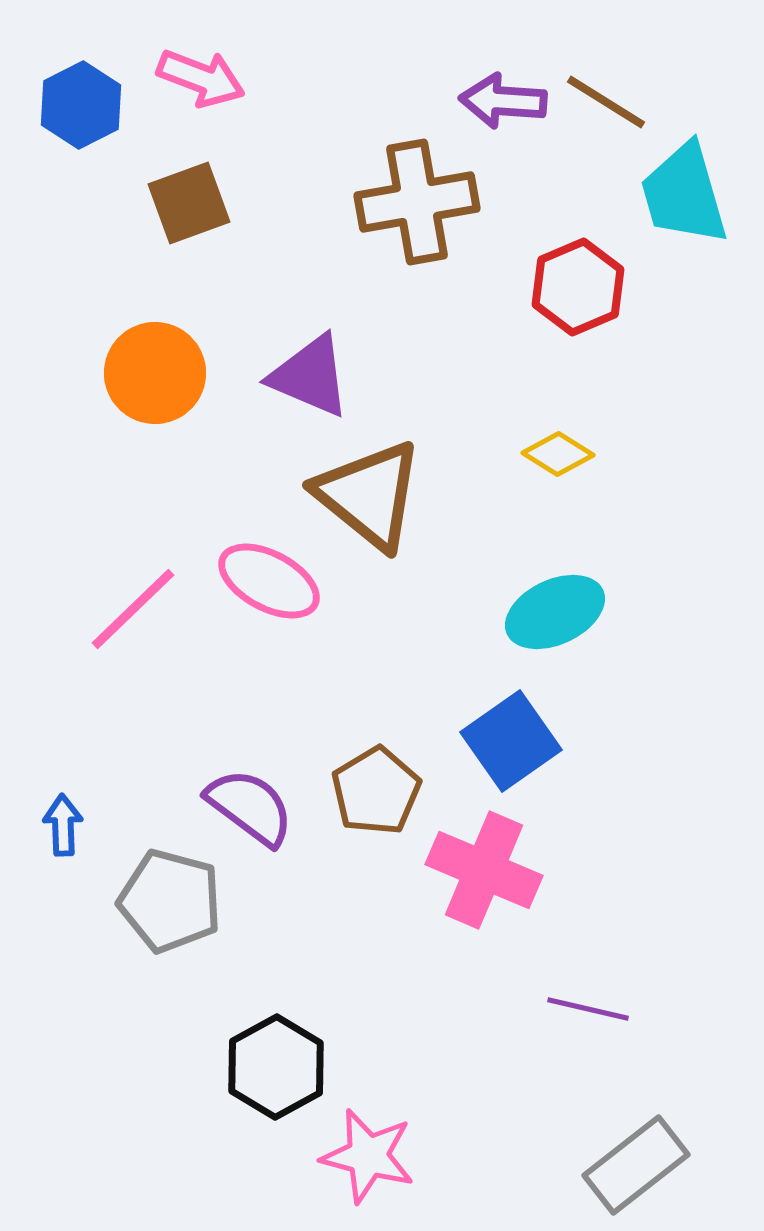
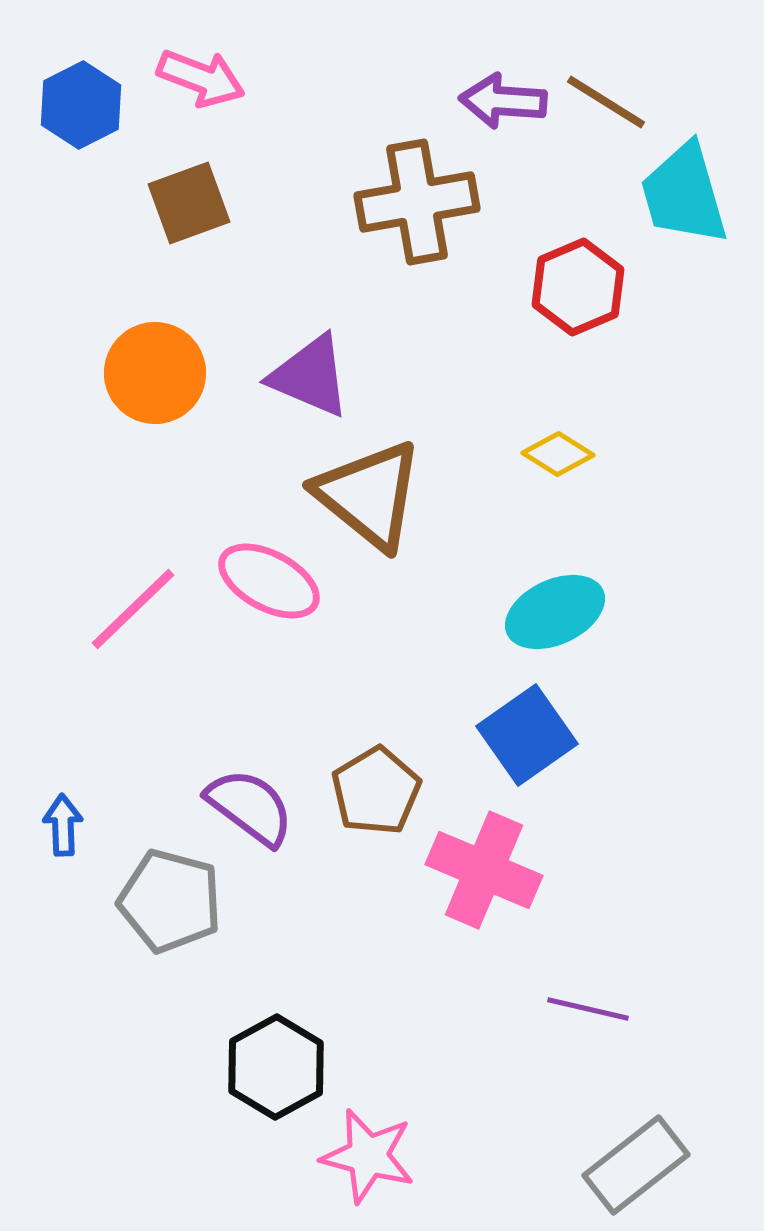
blue square: moved 16 px right, 6 px up
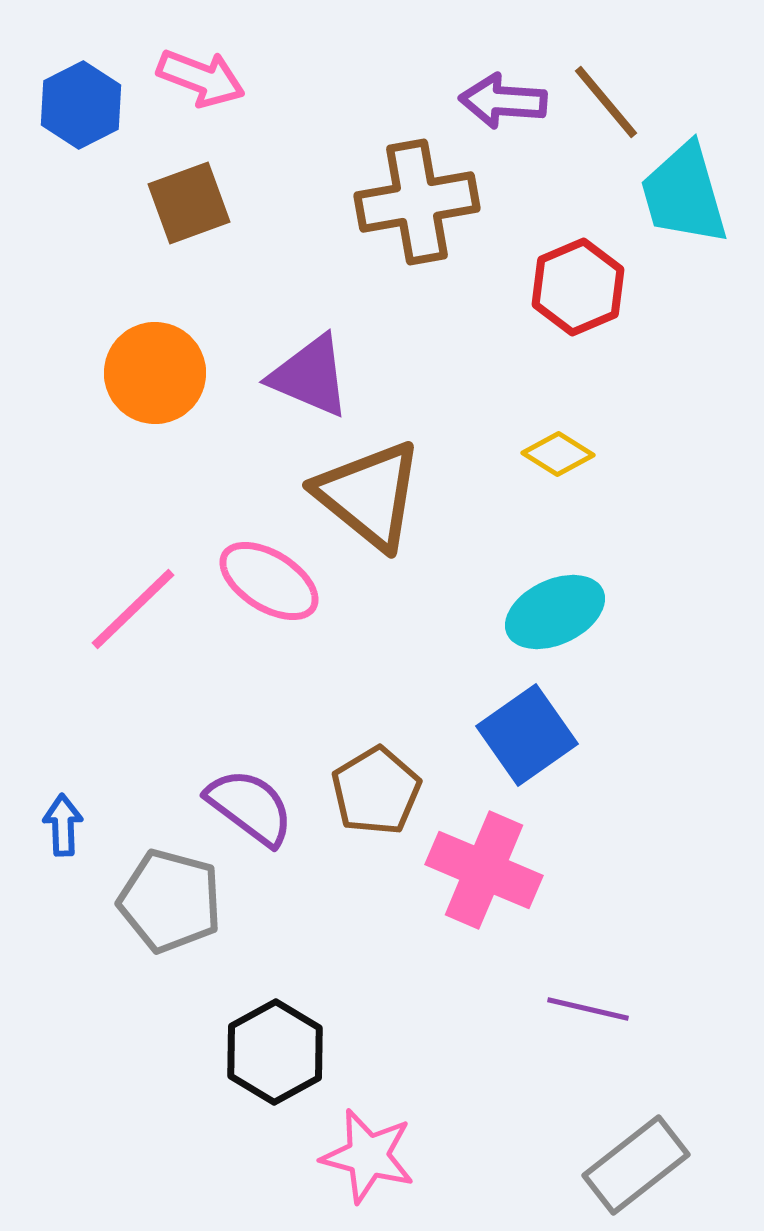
brown line: rotated 18 degrees clockwise
pink ellipse: rotated 4 degrees clockwise
black hexagon: moved 1 px left, 15 px up
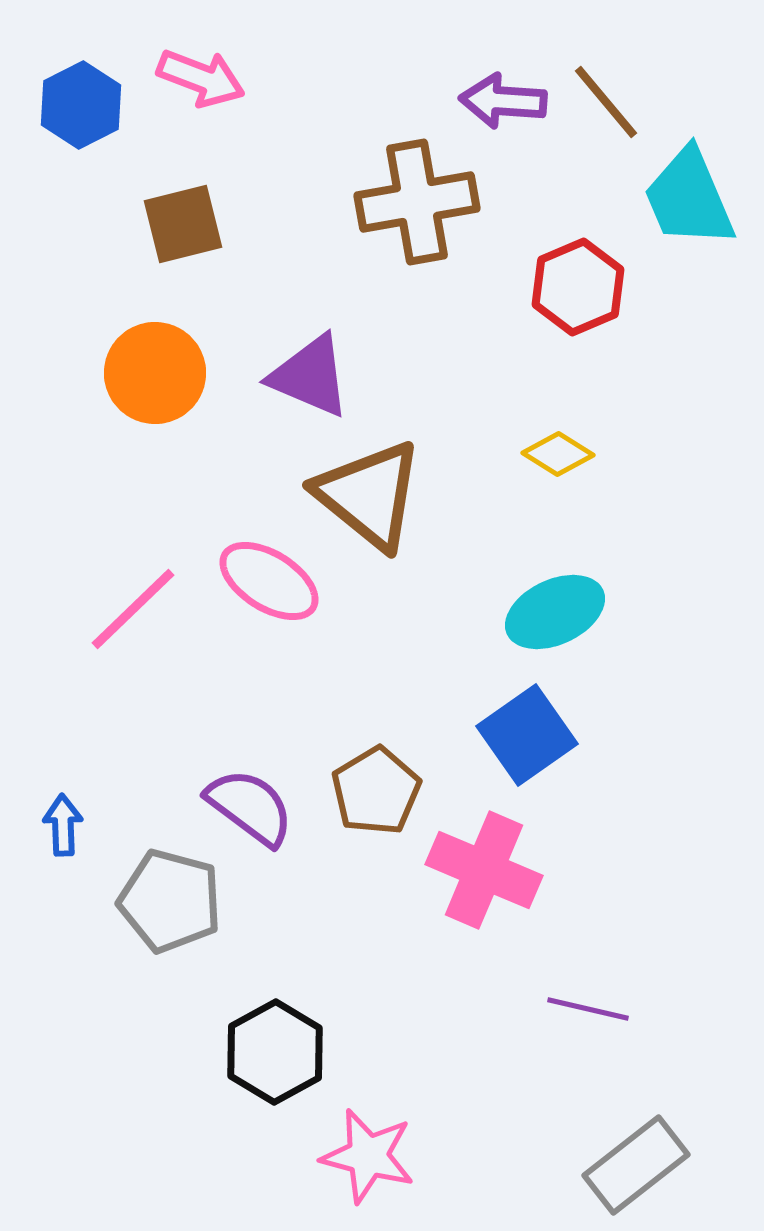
cyan trapezoid: moved 5 px right, 4 px down; rotated 7 degrees counterclockwise
brown square: moved 6 px left, 21 px down; rotated 6 degrees clockwise
